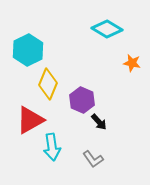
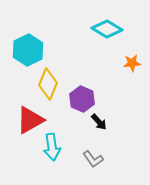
orange star: rotated 18 degrees counterclockwise
purple hexagon: moved 1 px up
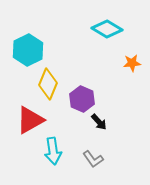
cyan arrow: moved 1 px right, 4 px down
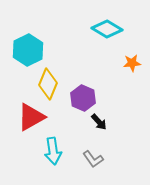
purple hexagon: moved 1 px right, 1 px up
red triangle: moved 1 px right, 3 px up
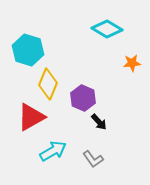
cyan hexagon: rotated 16 degrees counterclockwise
cyan arrow: rotated 112 degrees counterclockwise
